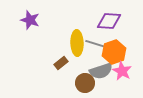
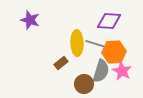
orange hexagon: rotated 15 degrees clockwise
gray semicircle: rotated 55 degrees counterclockwise
brown circle: moved 1 px left, 1 px down
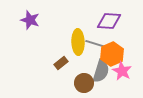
yellow ellipse: moved 1 px right, 1 px up
orange hexagon: moved 2 px left, 2 px down; rotated 20 degrees counterclockwise
brown circle: moved 1 px up
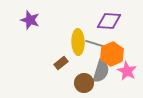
pink star: moved 5 px right
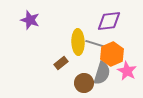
purple diamond: rotated 10 degrees counterclockwise
gray semicircle: moved 1 px right, 2 px down
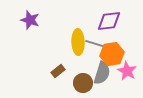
orange hexagon: rotated 15 degrees clockwise
brown rectangle: moved 3 px left, 8 px down
brown circle: moved 1 px left
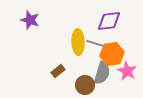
gray line: moved 1 px right
brown circle: moved 2 px right, 2 px down
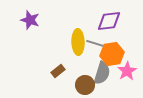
pink star: rotated 12 degrees clockwise
